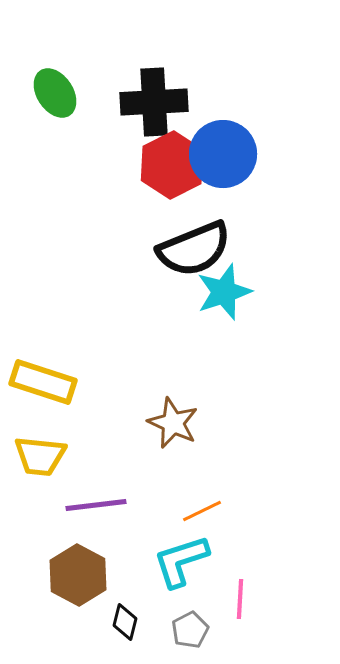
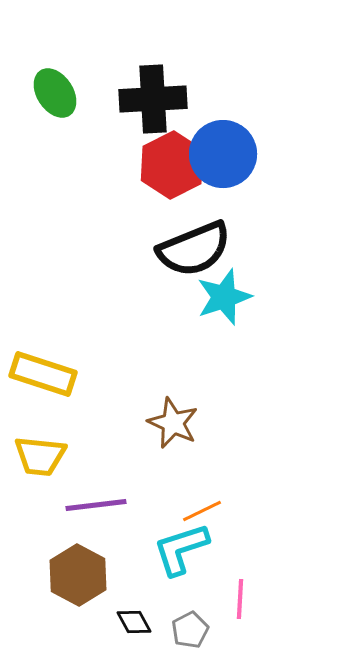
black cross: moved 1 px left, 3 px up
cyan star: moved 5 px down
yellow rectangle: moved 8 px up
cyan L-shape: moved 12 px up
black diamond: moved 9 px right; rotated 42 degrees counterclockwise
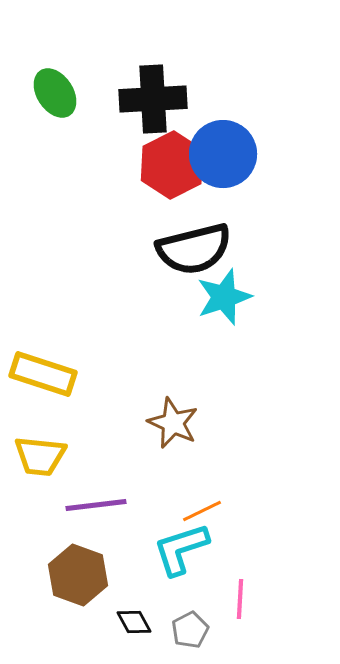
black semicircle: rotated 8 degrees clockwise
brown hexagon: rotated 8 degrees counterclockwise
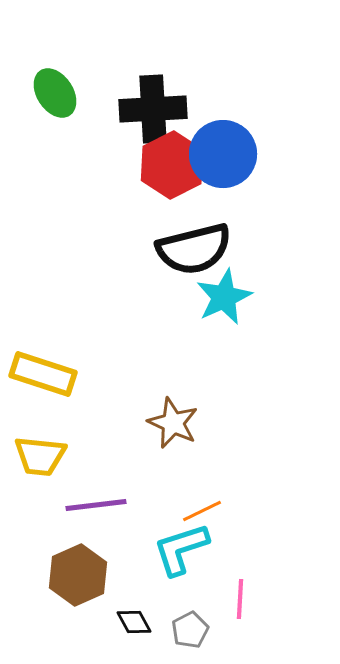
black cross: moved 10 px down
cyan star: rotated 6 degrees counterclockwise
brown hexagon: rotated 16 degrees clockwise
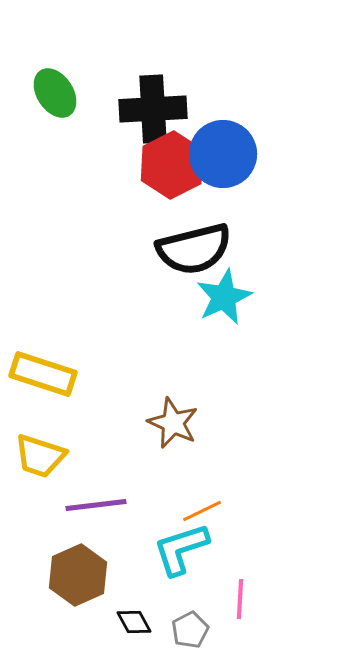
yellow trapezoid: rotated 12 degrees clockwise
